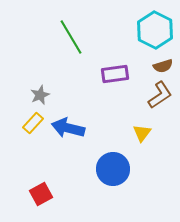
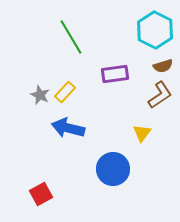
gray star: rotated 24 degrees counterclockwise
yellow rectangle: moved 32 px right, 31 px up
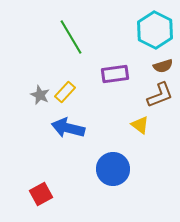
brown L-shape: rotated 12 degrees clockwise
yellow triangle: moved 2 px left, 8 px up; rotated 30 degrees counterclockwise
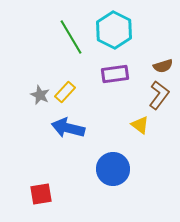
cyan hexagon: moved 41 px left
brown L-shape: moved 1 px left; rotated 32 degrees counterclockwise
red square: rotated 20 degrees clockwise
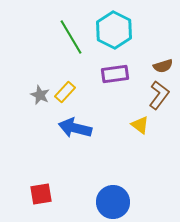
blue arrow: moved 7 px right
blue circle: moved 33 px down
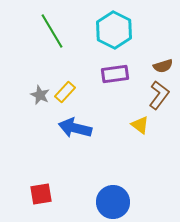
green line: moved 19 px left, 6 px up
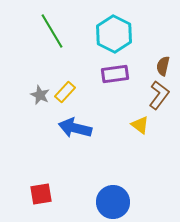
cyan hexagon: moved 4 px down
brown semicircle: rotated 120 degrees clockwise
